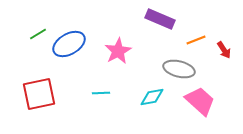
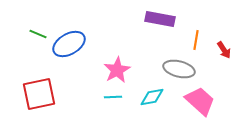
purple rectangle: rotated 12 degrees counterclockwise
green line: rotated 54 degrees clockwise
orange line: rotated 60 degrees counterclockwise
pink star: moved 1 px left, 19 px down
cyan line: moved 12 px right, 4 px down
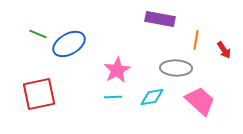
gray ellipse: moved 3 px left, 1 px up; rotated 12 degrees counterclockwise
